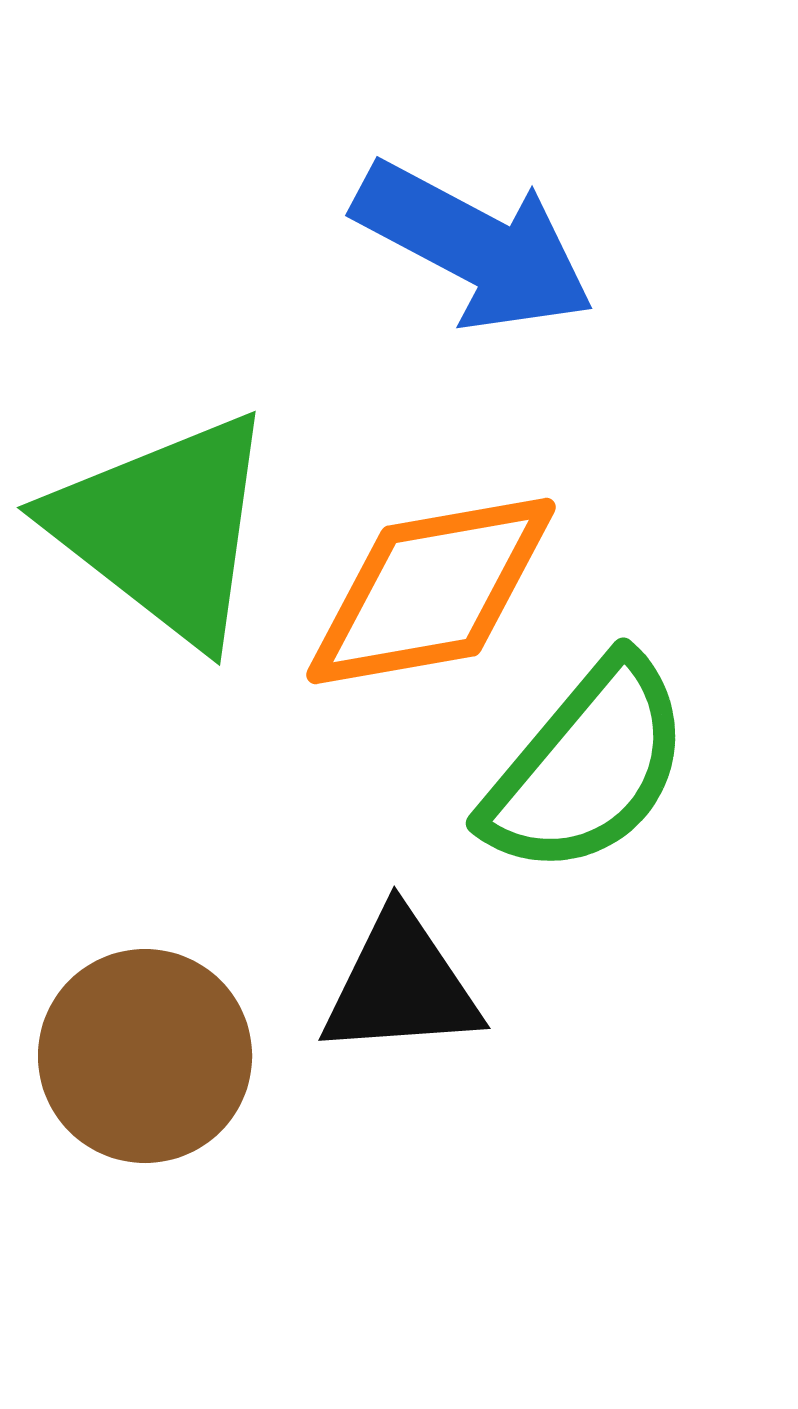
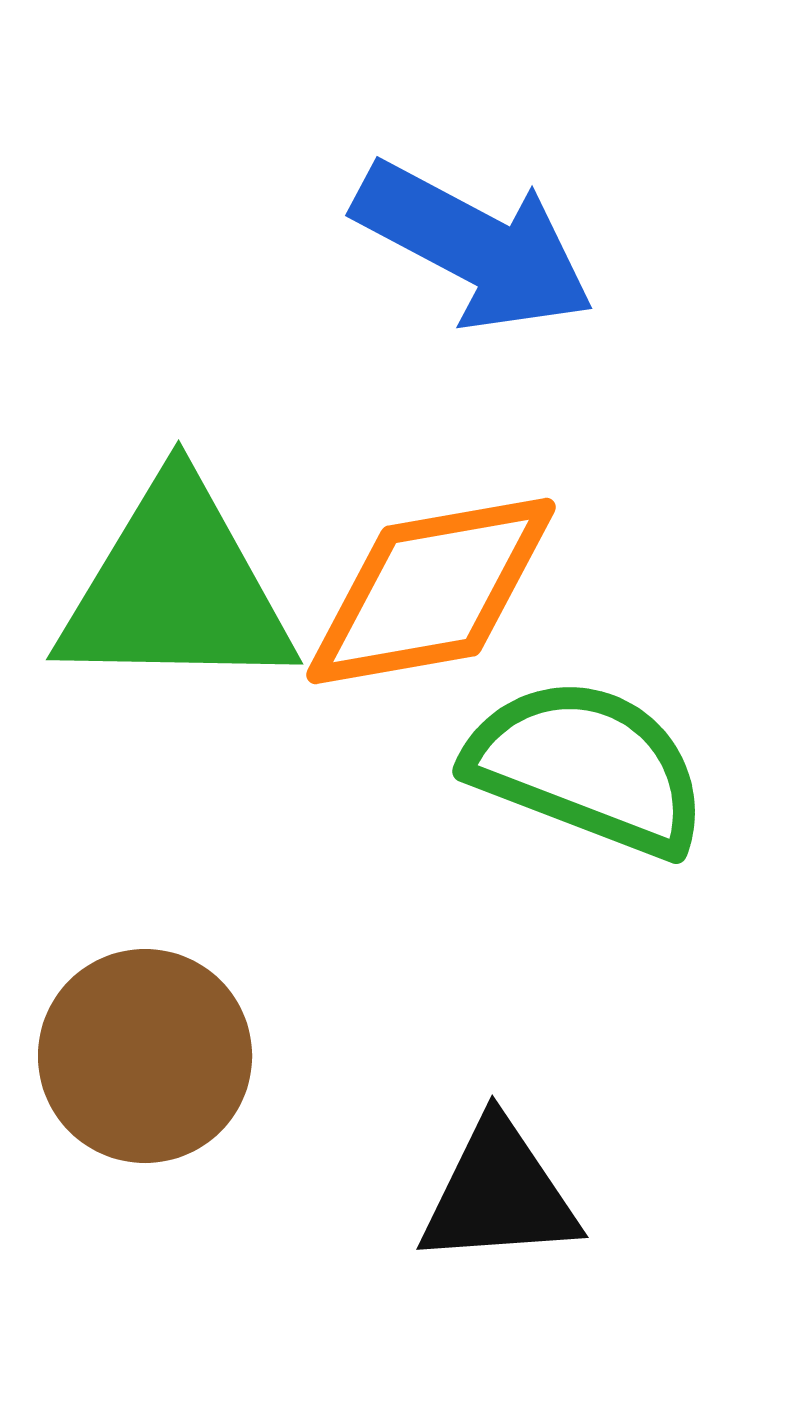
green triangle: moved 12 px right, 60 px down; rotated 37 degrees counterclockwise
green semicircle: rotated 109 degrees counterclockwise
black triangle: moved 98 px right, 209 px down
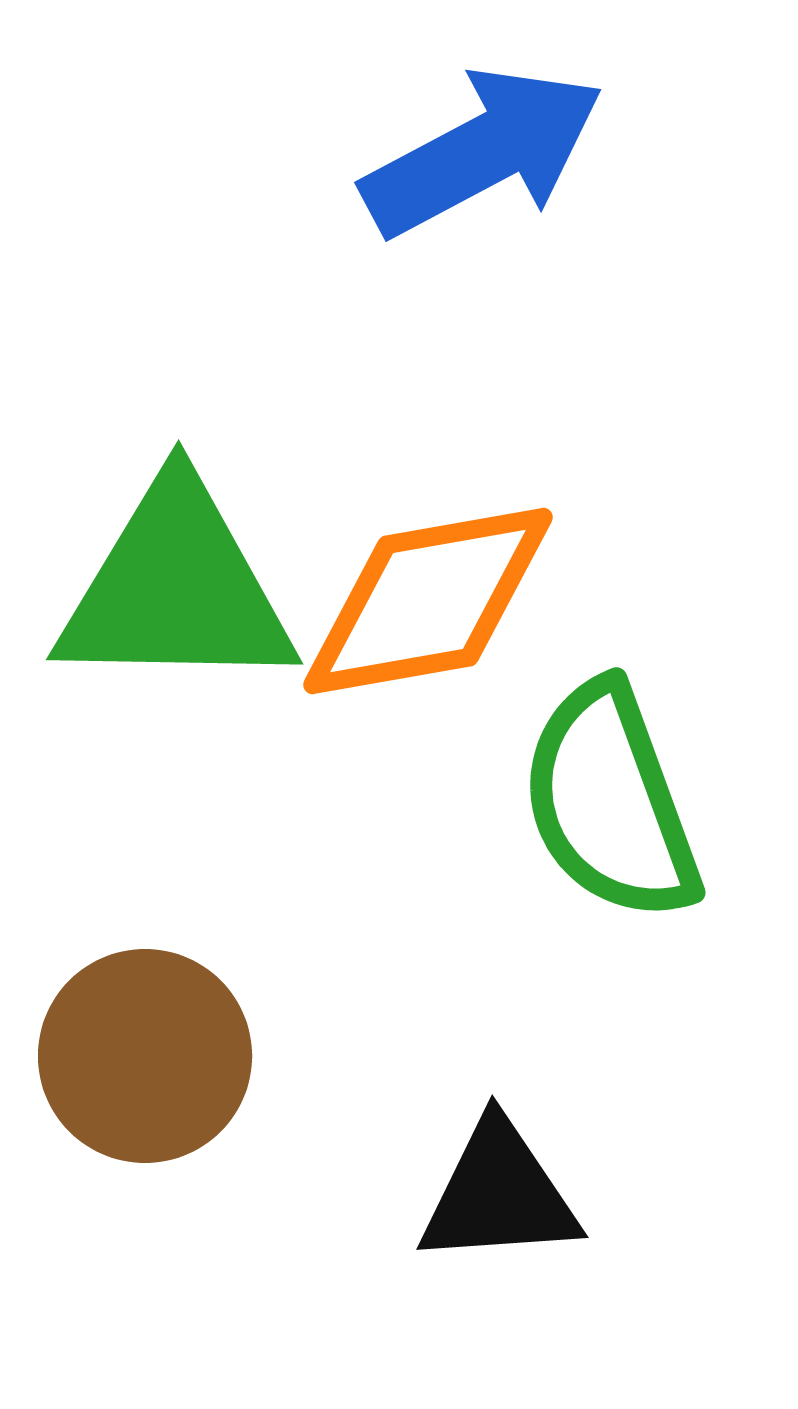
blue arrow: moved 9 px right, 94 px up; rotated 56 degrees counterclockwise
orange diamond: moved 3 px left, 10 px down
green semicircle: moved 23 px right, 35 px down; rotated 131 degrees counterclockwise
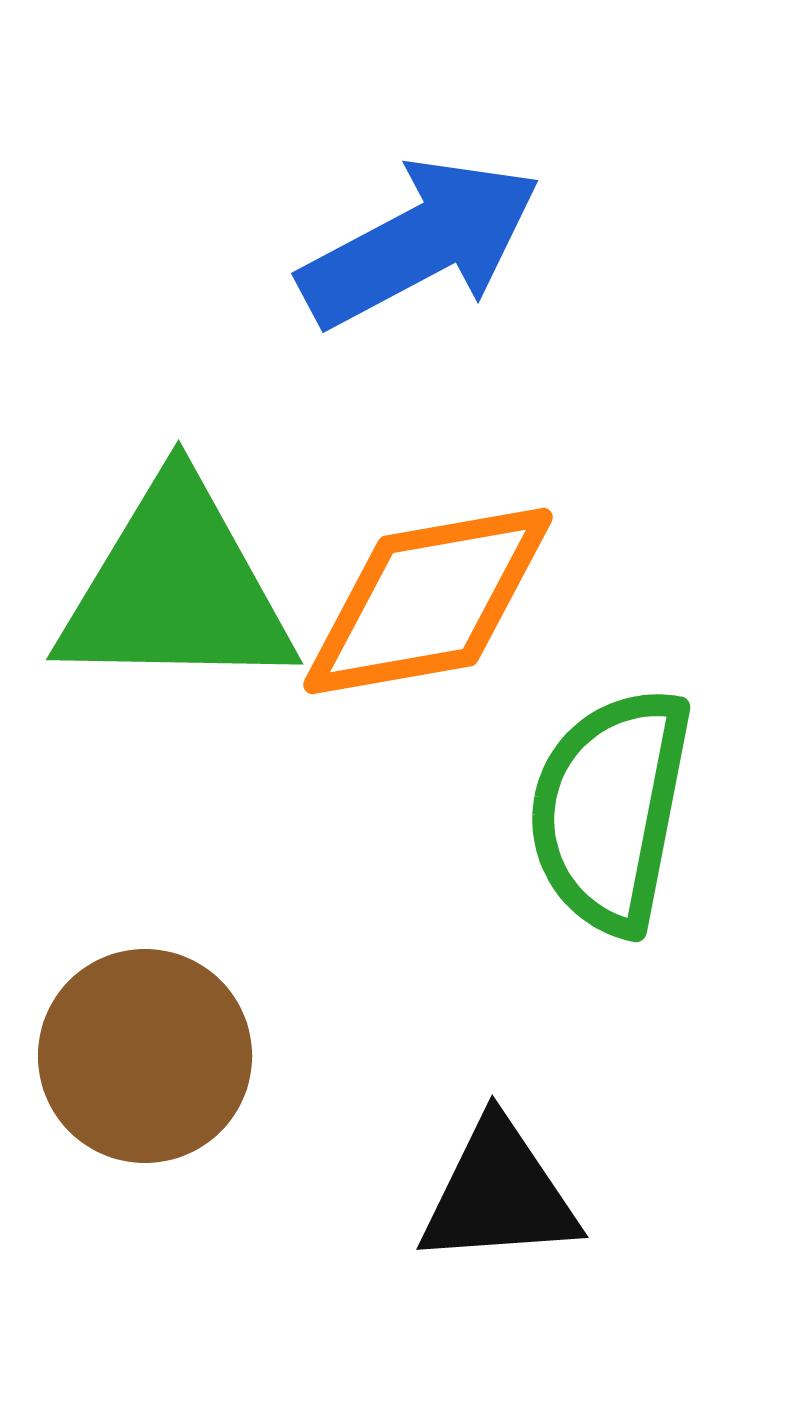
blue arrow: moved 63 px left, 91 px down
green semicircle: moved 8 px down; rotated 31 degrees clockwise
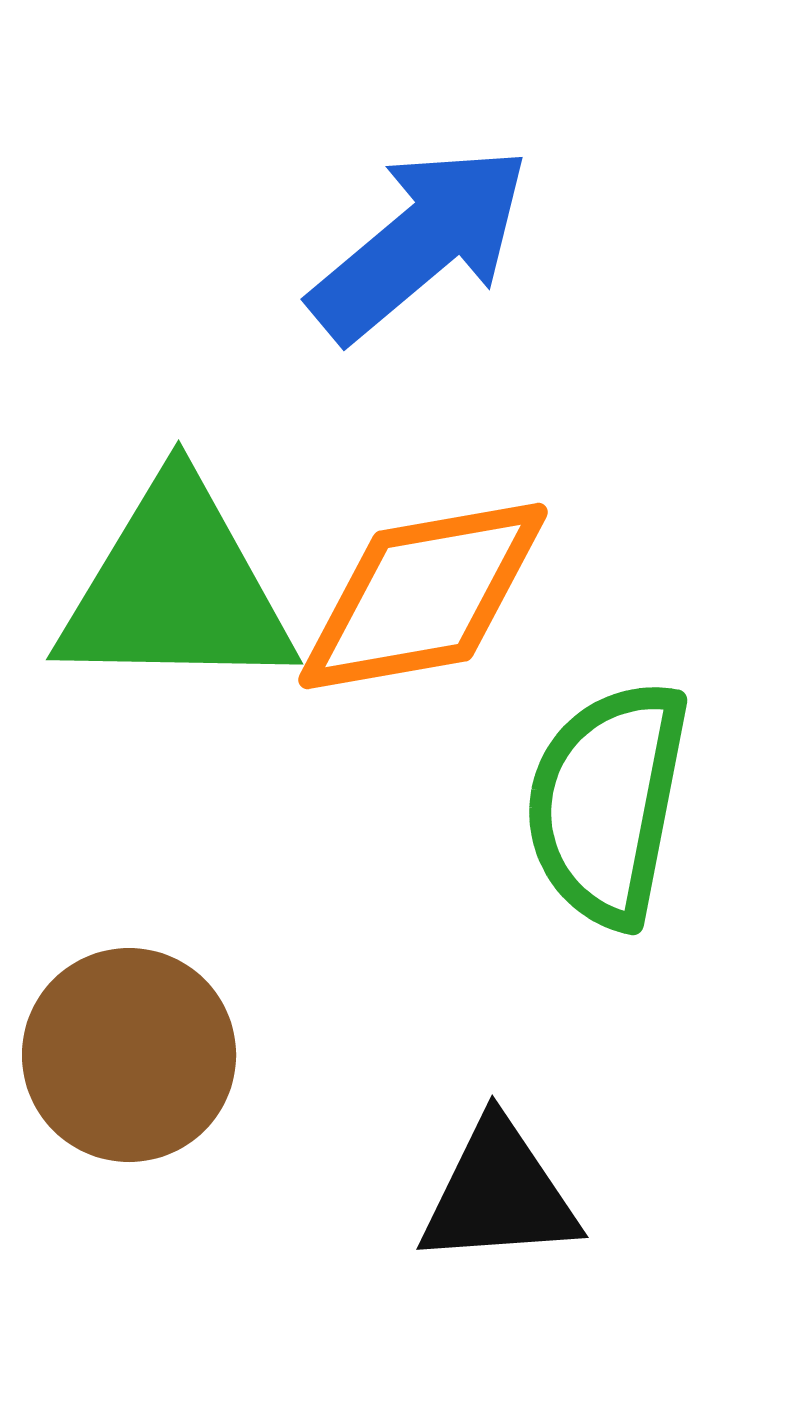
blue arrow: rotated 12 degrees counterclockwise
orange diamond: moved 5 px left, 5 px up
green semicircle: moved 3 px left, 7 px up
brown circle: moved 16 px left, 1 px up
